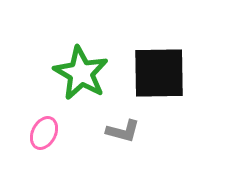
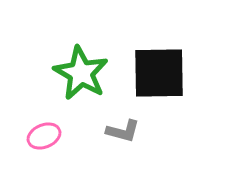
pink ellipse: moved 3 px down; rotated 40 degrees clockwise
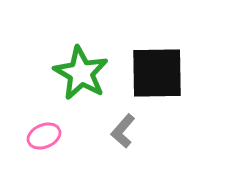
black square: moved 2 px left
gray L-shape: rotated 116 degrees clockwise
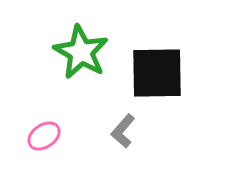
green star: moved 21 px up
pink ellipse: rotated 12 degrees counterclockwise
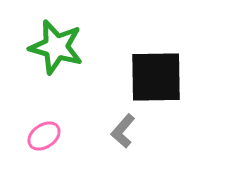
green star: moved 25 px left, 5 px up; rotated 14 degrees counterclockwise
black square: moved 1 px left, 4 px down
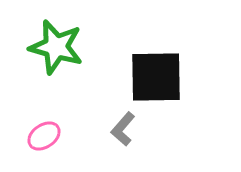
gray L-shape: moved 2 px up
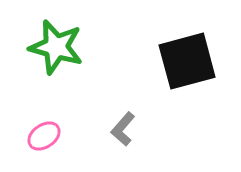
black square: moved 31 px right, 16 px up; rotated 14 degrees counterclockwise
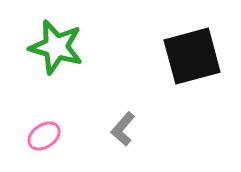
black square: moved 5 px right, 5 px up
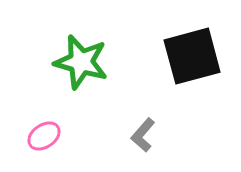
green star: moved 25 px right, 15 px down
gray L-shape: moved 20 px right, 6 px down
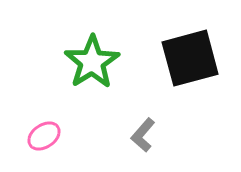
black square: moved 2 px left, 2 px down
green star: moved 11 px right; rotated 24 degrees clockwise
